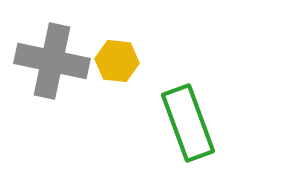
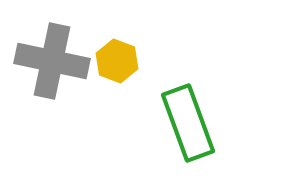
yellow hexagon: rotated 15 degrees clockwise
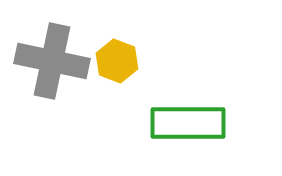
green rectangle: rotated 70 degrees counterclockwise
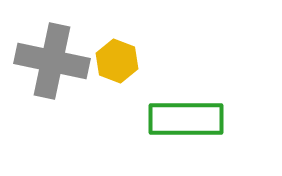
green rectangle: moved 2 px left, 4 px up
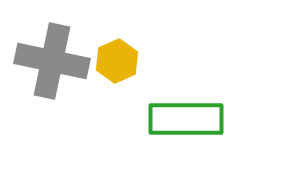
yellow hexagon: rotated 15 degrees clockwise
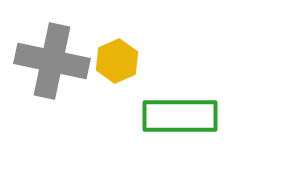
green rectangle: moved 6 px left, 3 px up
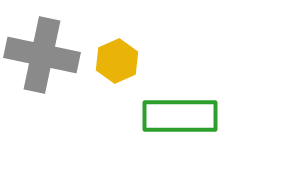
gray cross: moved 10 px left, 6 px up
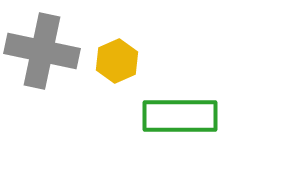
gray cross: moved 4 px up
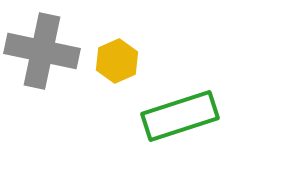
green rectangle: rotated 18 degrees counterclockwise
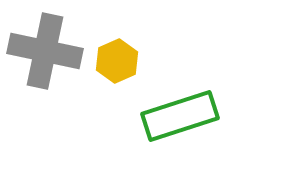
gray cross: moved 3 px right
